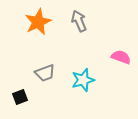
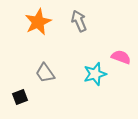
gray trapezoid: rotated 75 degrees clockwise
cyan star: moved 12 px right, 6 px up
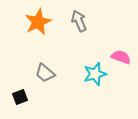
gray trapezoid: rotated 15 degrees counterclockwise
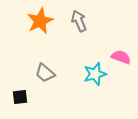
orange star: moved 2 px right, 1 px up
black square: rotated 14 degrees clockwise
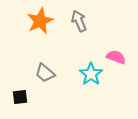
pink semicircle: moved 5 px left
cyan star: moved 4 px left; rotated 20 degrees counterclockwise
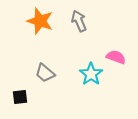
orange star: rotated 28 degrees counterclockwise
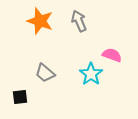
pink semicircle: moved 4 px left, 2 px up
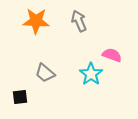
orange star: moved 4 px left; rotated 16 degrees counterclockwise
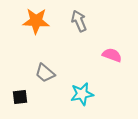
cyan star: moved 9 px left, 20 px down; rotated 25 degrees clockwise
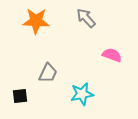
gray arrow: moved 7 px right, 3 px up; rotated 20 degrees counterclockwise
gray trapezoid: moved 3 px right; rotated 105 degrees counterclockwise
black square: moved 1 px up
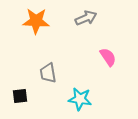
gray arrow: rotated 110 degrees clockwise
pink semicircle: moved 4 px left, 2 px down; rotated 36 degrees clockwise
gray trapezoid: rotated 145 degrees clockwise
cyan star: moved 2 px left, 5 px down; rotated 20 degrees clockwise
